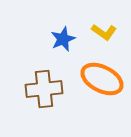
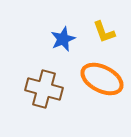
yellow L-shape: rotated 35 degrees clockwise
brown cross: rotated 21 degrees clockwise
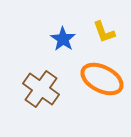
blue star: rotated 15 degrees counterclockwise
brown cross: moved 3 px left; rotated 21 degrees clockwise
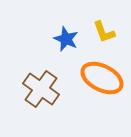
blue star: moved 3 px right; rotated 10 degrees counterclockwise
orange ellipse: moved 1 px up
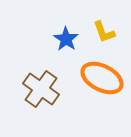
blue star: rotated 10 degrees clockwise
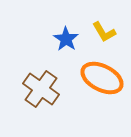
yellow L-shape: rotated 10 degrees counterclockwise
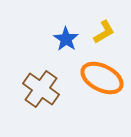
yellow L-shape: rotated 90 degrees counterclockwise
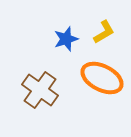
blue star: rotated 20 degrees clockwise
brown cross: moved 1 px left, 1 px down
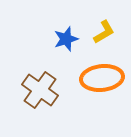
orange ellipse: rotated 33 degrees counterclockwise
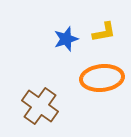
yellow L-shape: rotated 20 degrees clockwise
brown cross: moved 16 px down
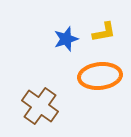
orange ellipse: moved 2 px left, 2 px up
